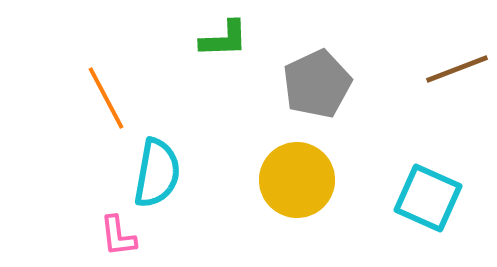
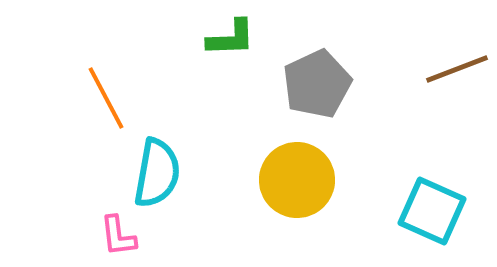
green L-shape: moved 7 px right, 1 px up
cyan square: moved 4 px right, 13 px down
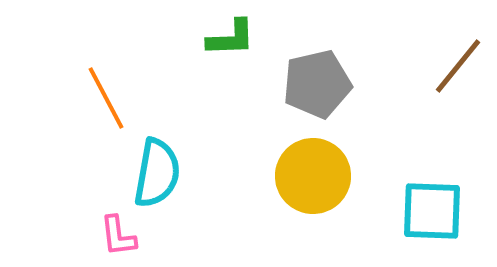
brown line: moved 1 px right, 3 px up; rotated 30 degrees counterclockwise
gray pentagon: rotated 12 degrees clockwise
yellow circle: moved 16 px right, 4 px up
cyan square: rotated 22 degrees counterclockwise
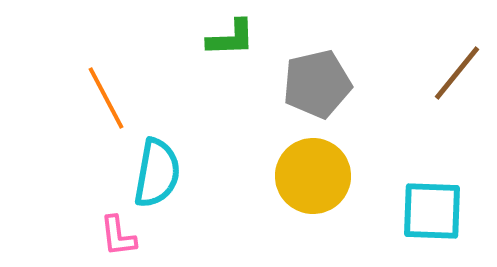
brown line: moved 1 px left, 7 px down
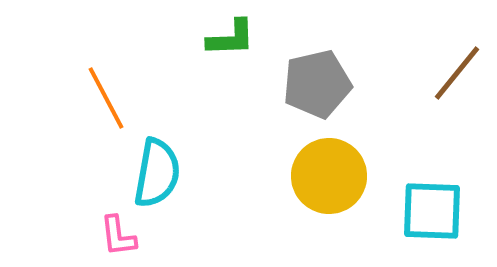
yellow circle: moved 16 px right
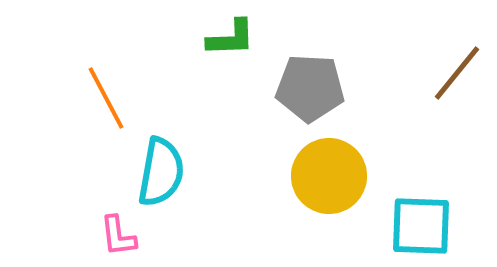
gray pentagon: moved 7 px left, 4 px down; rotated 16 degrees clockwise
cyan semicircle: moved 4 px right, 1 px up
cyan square: moved 11 px left, 15 px down
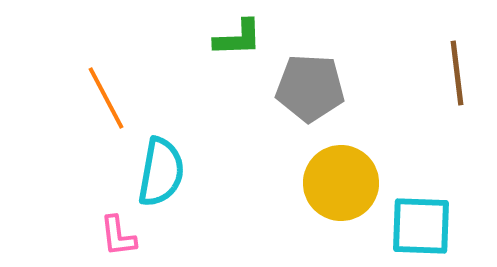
green L-shape: moved 7 px right
brown line: rotated 46 degrees counterclockwise
yellow circle: moved 12 px right, 7 px down
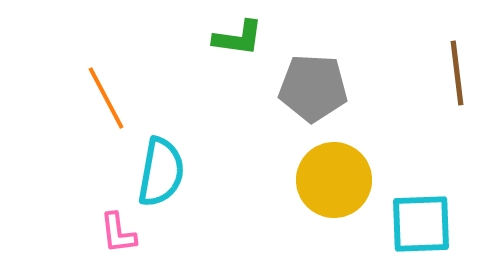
green L-shape: rotated 10 degrees clockwise
gray pentagon: moved 3 px right
yellow circle: moved 7 px left, 3 px up
cyan square: moved 2 px up; rotated 4 degrees counterclockwise
pink L-shape: moved 3 px up
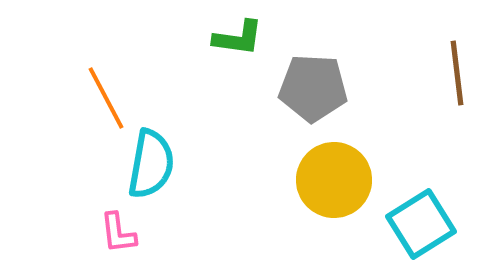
cyan semicircle: moved 10 px left, 8 px up
cyan square: rotated 30 degrees counterclockwise
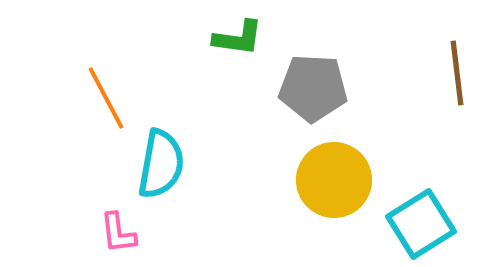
cyan semicircle: moved 10 px right
